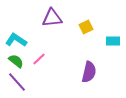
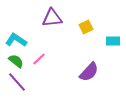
purple semicircle: rotated 30 degrees clockwise
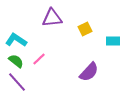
yellow square: moved 1 px left, 2 px down
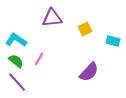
cyan rectangle: rotated 16 degrees clockwise
pink line: rotated 16 degrees counterclockwise
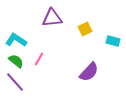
purple line: moved 2 px left
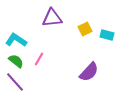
cyan rectangle: moved 6 px left, 6 px up
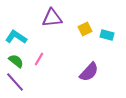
cyan L-shape: moved 3 px up
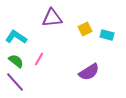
purple semicircle: rotated 15 degrees clockwise
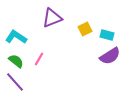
purple triangle: rotated 15 degrees counterclockwise
purple semicircle: moved 21 px right, 16 px up
